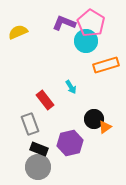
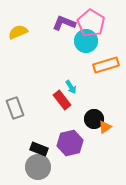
red rectangle: moved 17 px right
gray rectangle: moved 15 px left, 16 px up
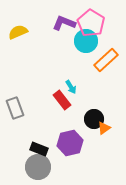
orange rectangle: moved 5 px up; rotated 25 degrees counterclockwise
orange triangle: moved 1 px left, 1 px down
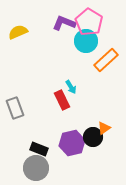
pink pentagon: moved 2 px left, 1 px up
red rectangle: rotated 12 degrees clockwise
black circle: moved 1 px left, 18 px down
purple hexagon: moved 2 px right
gray circle: moved 2 px left, 1 px down
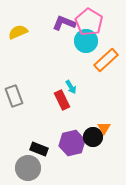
gray rectangle: moved 1 px left, 12 px up
orange triangle: rotated 24 degrees counterclockwise
gray circle: moved 8 px left
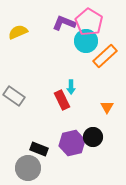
orange rectangle: moved 1 px left, 4 px up
cyan arrow: rotated 32 degrees clockwise
gray rectangle: rotated 35 degrees counterclockwise
orange triangle: moved 3 px right, 21 px up
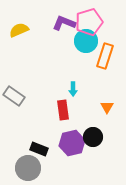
pink pentagon: rotated 24 degrees clockwise
yellow semicircle: moved 1 px right, 2 px up
orange rectangle: rotated 30 degrees counterclockwise
cyan arrow: moved 2 px right, 2 px down
red rectangle: moved 1 px right, 10 px down; rotated 18 degrees clockwise
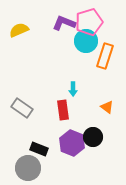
gray rectangle: moved 8 px right, 12 px down
orange triangle: rotated 24 degrees counterclockwise
purple hexagon: rotated 25 degrees counterclockwise
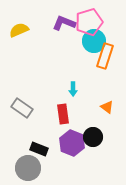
cyan circle: moved 8 px right
red rectangle: moved 4 px down
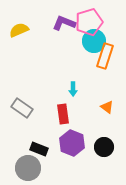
black circle: moved 11 px right, 10 px down
